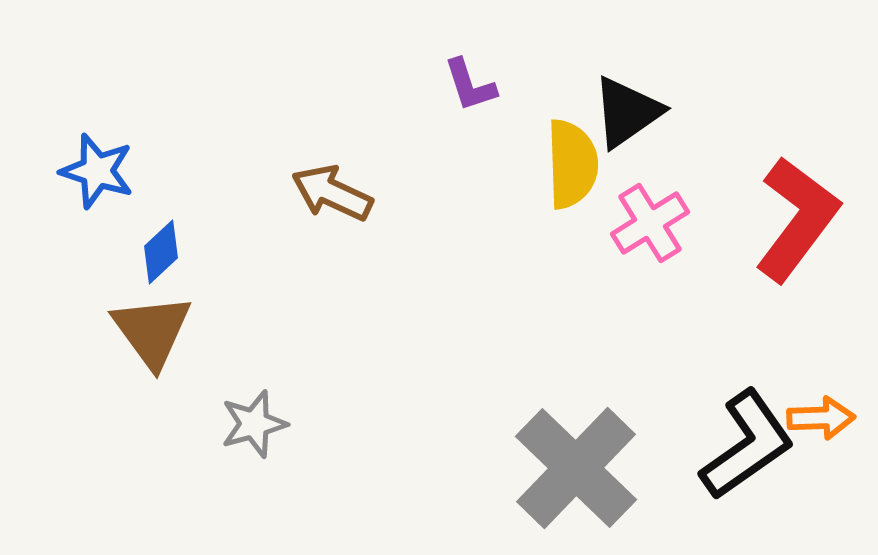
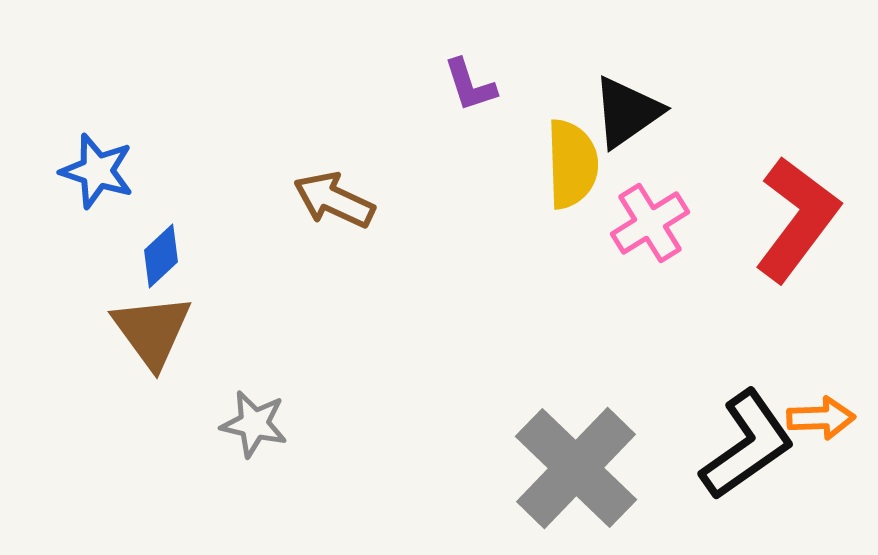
brown arrow: moved 2 px right, 7 px down
blue diamond: moved 4 px down
gray star: rotated 28 degrees clockwise
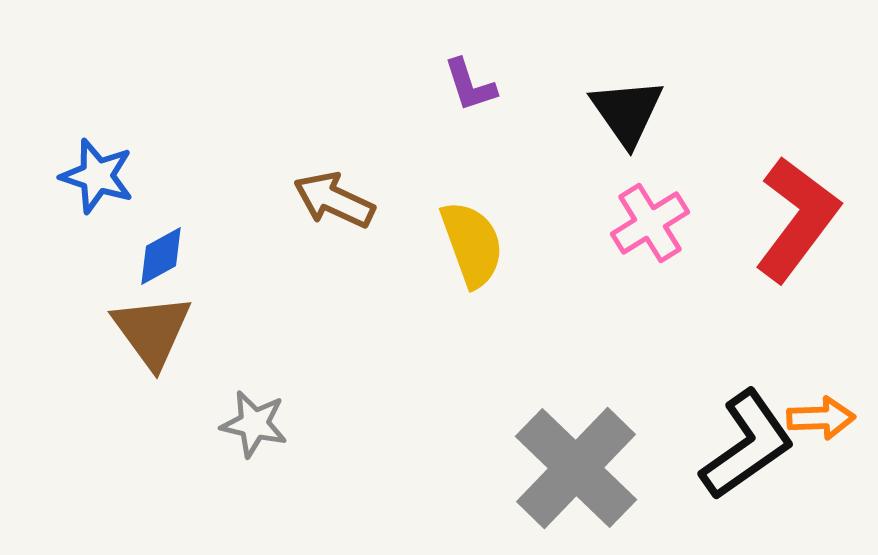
black triangle: rotated 30 degrees counterclockwise
yellow semicircle: moved 100 px left, 80 px down; rotated 18 degrees counterclockwise
blue star: moved 5 px down
blue diamond: rotated 14 degrees clockwise
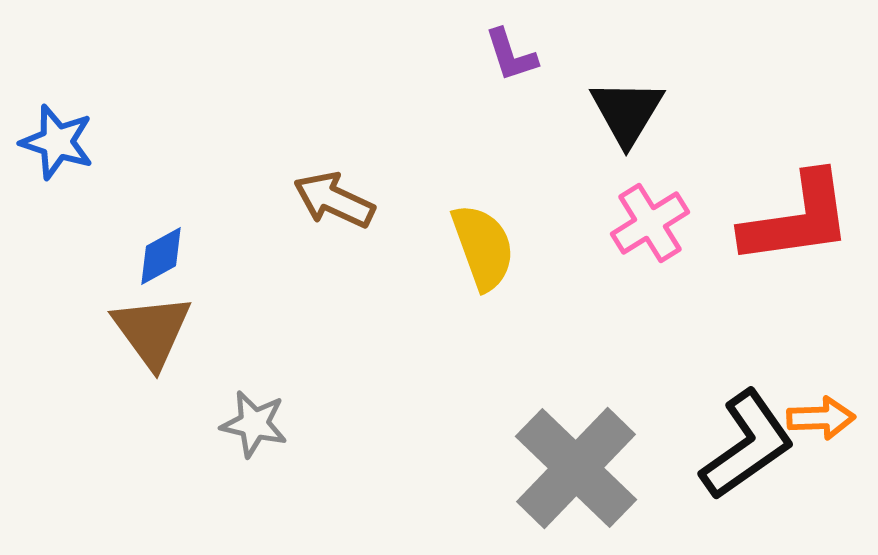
purple L-shape: moved 41 px right, 30 px up
black triangle: rotated 6 degrees clockwise
blue star: moved 40 px left, 34 px up
red L-shape: rotated 45 degrees clockwise
yellow semicircle: moved 11 px right, 3 px down
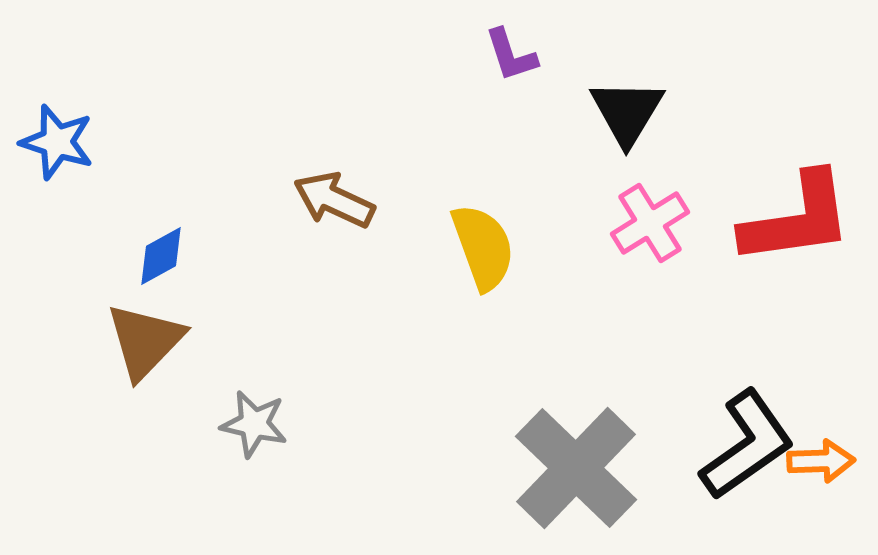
brown triangle: moved 7 px left, 10 px down; rotated 20 degrees clockwise
orange arrow: moved 43 px down
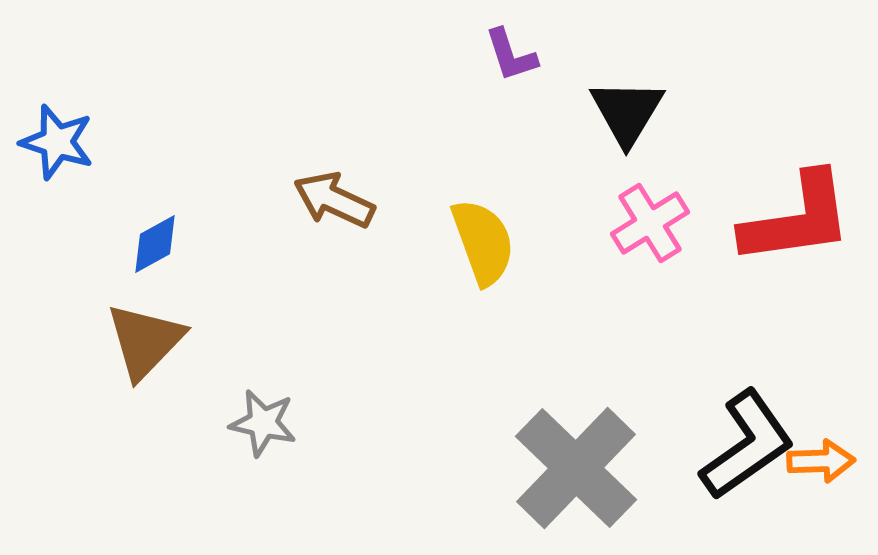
yellow semicircle: moved 5 px up
blue diamond: moved 6 px left, 12 px up
gray star: moved 9 px right, 1 px up
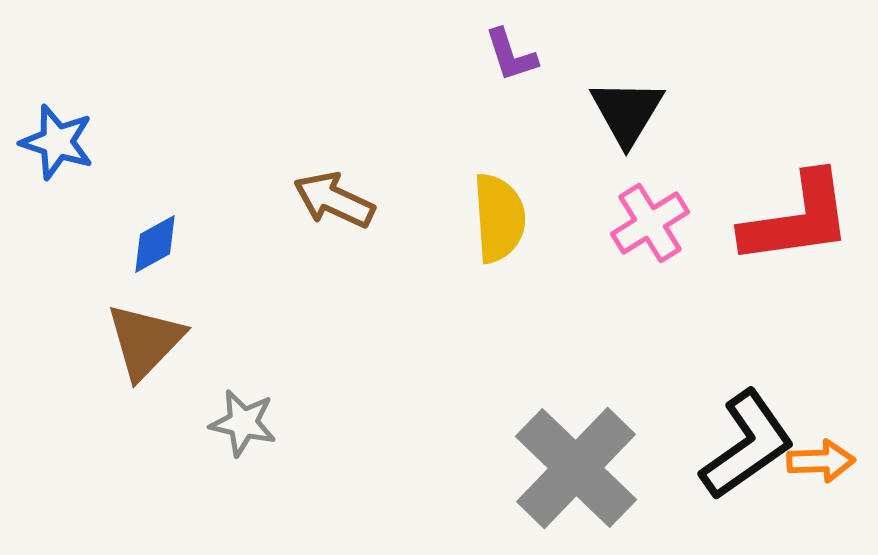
yellow semicircle: moved 16 px right, 24 px up; rotated 16 degrees clockwise
gray star: moved 20 px left
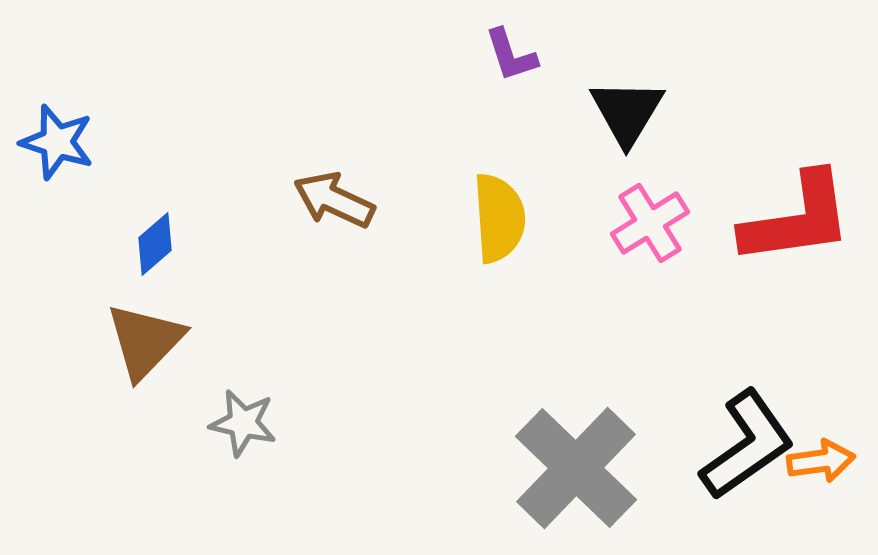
blue diamond: rotated 12 degrees counterclockwise
orange arrow: rotated 6 degrees counterclockwise
